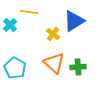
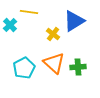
cyan pentagon: moved 9 px right; rotated 15 degrees clockwise
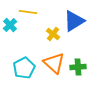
yellow line: moved 1 px left
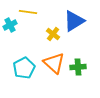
cyan cross: rotated 16 degrees clockwise
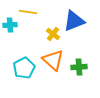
blue triangle: rotated 10 degrees clockwise
cyan cross: rotated 24 degrees clockwise
orange triangle: moved 1 px left, 3 px up
green cross: moved 1 px right
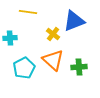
cyan cross: moved 13 px down
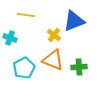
yellow line: moved 2 px left, 3 px down
yellow cross: moved 1 px right, 1 px down
cyan cross: rotated 24 degrees clockwise
orange triangle: rotated 20 degrees counterclockwise
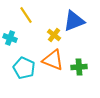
yellow line: rotated 48 degrees clockwise
cyan pentagon: rotated 20 degrees counterclockwise
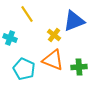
yellow line: moved 1 px right, 1 px up
cyan pentagon: moved 1 px down
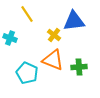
blue triangle: rotated 15 degrees clockwise
cyan pentagon: moved 3 px right, 4 px down
